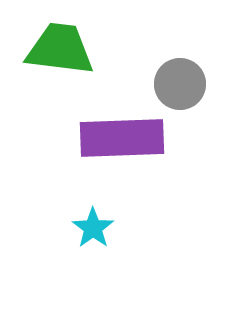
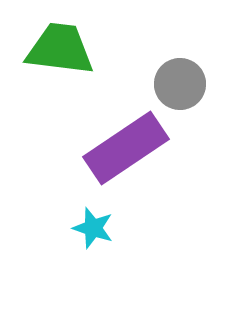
purple rectangle: moved 4 px right, 10 px down; rotated 32 degrees counterclockwise
cyan star: rotated 18 degrees counterclockwise
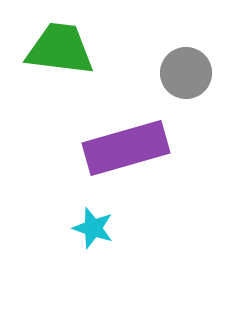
gray circle: moved 6 px right, 11 px up
purple rectangle: rotated 18 degrees clockwise
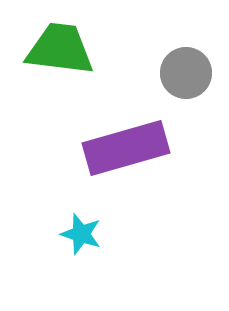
cyan star: moved 12 px left, 6 px down
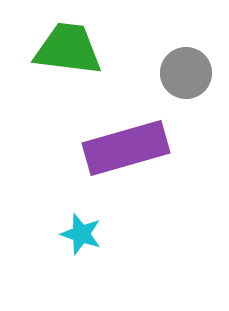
green trapezoid: moved 8 px right
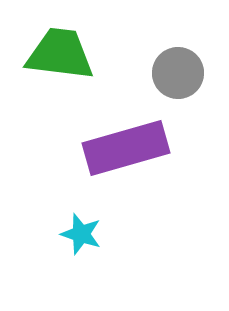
green trapezoid: moved 8 px left, 5 px down
gray circle: moved 8 px left
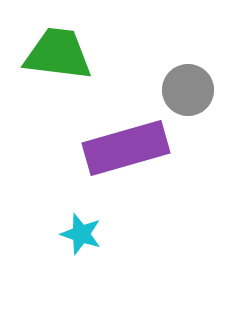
green trapezoid: moved 2 px left
gray circle: moved 10 px right, 17 px down
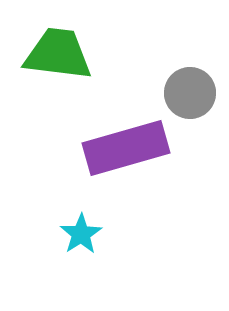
gray circle: moved 2 px right, 3 px down
cyan star: rotated 21 degrees clockwise
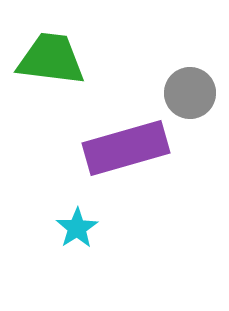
green trapezoid: moved 7 px left, 5 px down
cyan star: moved 4 px left, 6 px up
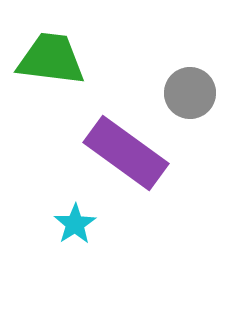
purple rectangle: moved 5 px down; rotated 52 degrees clockwise
cyan star: moved 2 px left, 4 px up
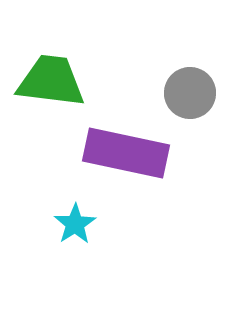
green trapezoid: moved 22 px down
purple rectangle: rotated 24 degrees counterclockwise
